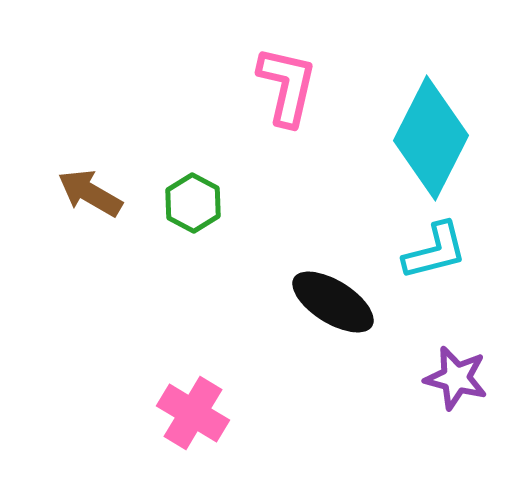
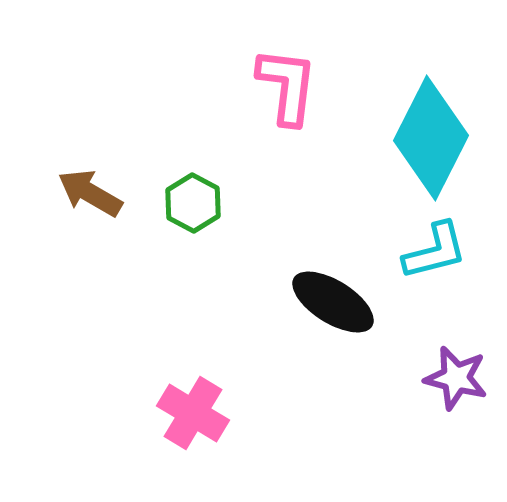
pink L-shape: rotated 6 degrees counterclockwise
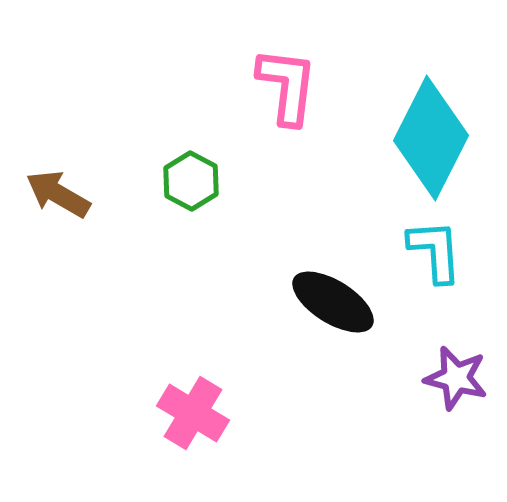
brown arrow: moved 32 px left, 1 px down
green hexagon: moved 2 px left, 22 px up
cyan L-shape: rotated 80 degrees counterclockwise
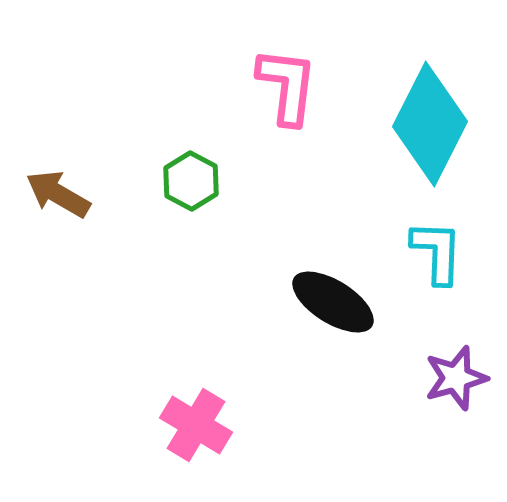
cyan diamond: moved 1 px left, 14 px up
cyan L-shape: moved 2 px right, 1 px down; rotated 6 degrees clockwise
purple star: rotated 30 degrees counterclockwise
pink cross: moved 3 px right, 12 px down
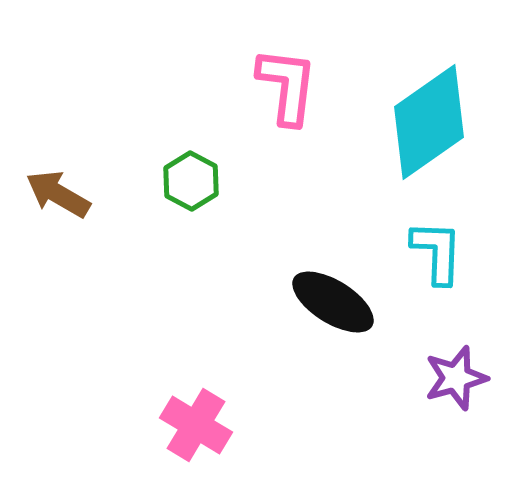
cyan diamond: moved 1 px left, 2 px up; rotated 28 degrees clockwise
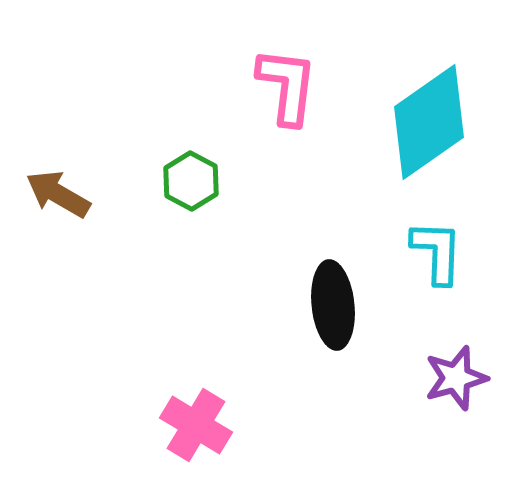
black ellipse: moved 3 px down; rotated 52 degrees clockwise
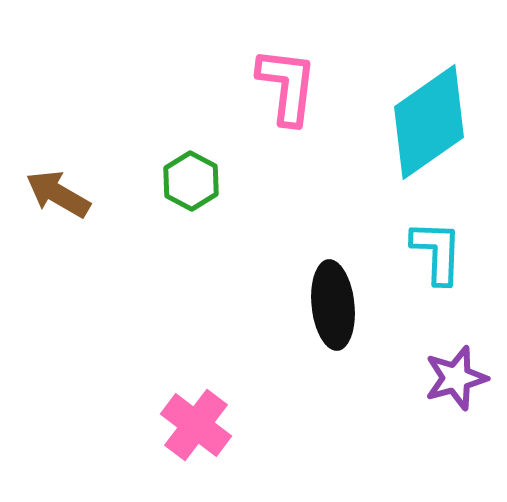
pink cross: rotated 6 degrees clockwise
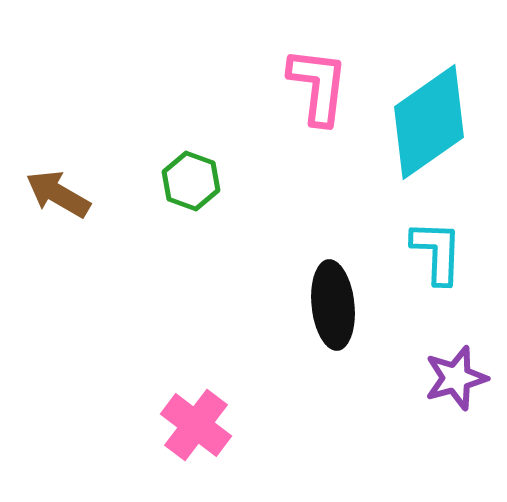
pink L-shape: moved 31 px right
green hexagon: rotated 8 degrees counterclockwise
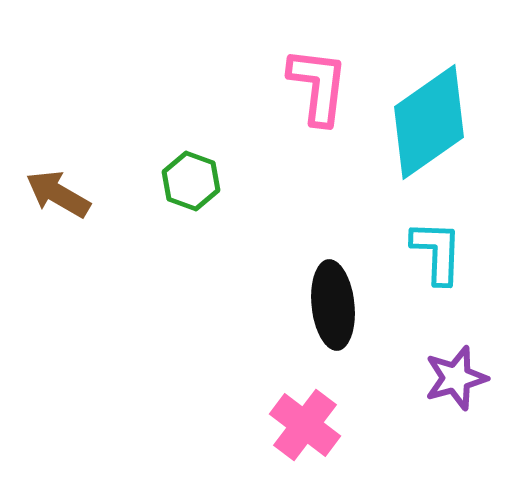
pink cross: moved 109 px right
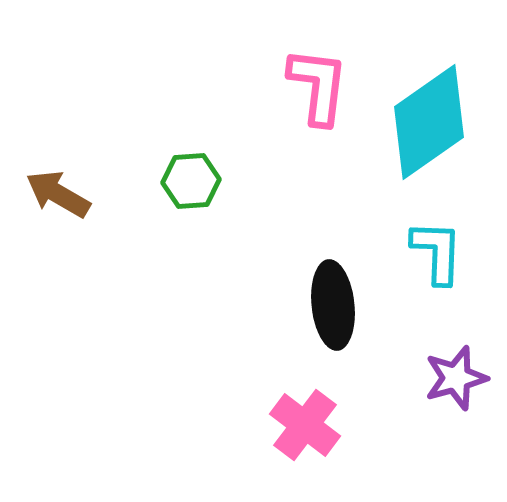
green hexagon: rotated 24 degrees counterclockwise
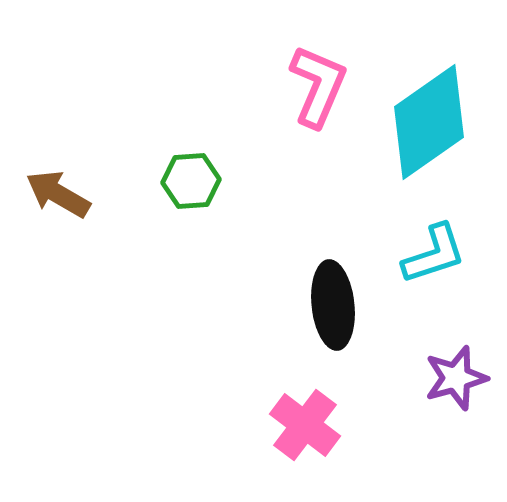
pink L-shape: rotated 16 degrees clockwise
cyan L-shape: moved 3 px left, 2 px down; rotated 70 degrees clockwise
